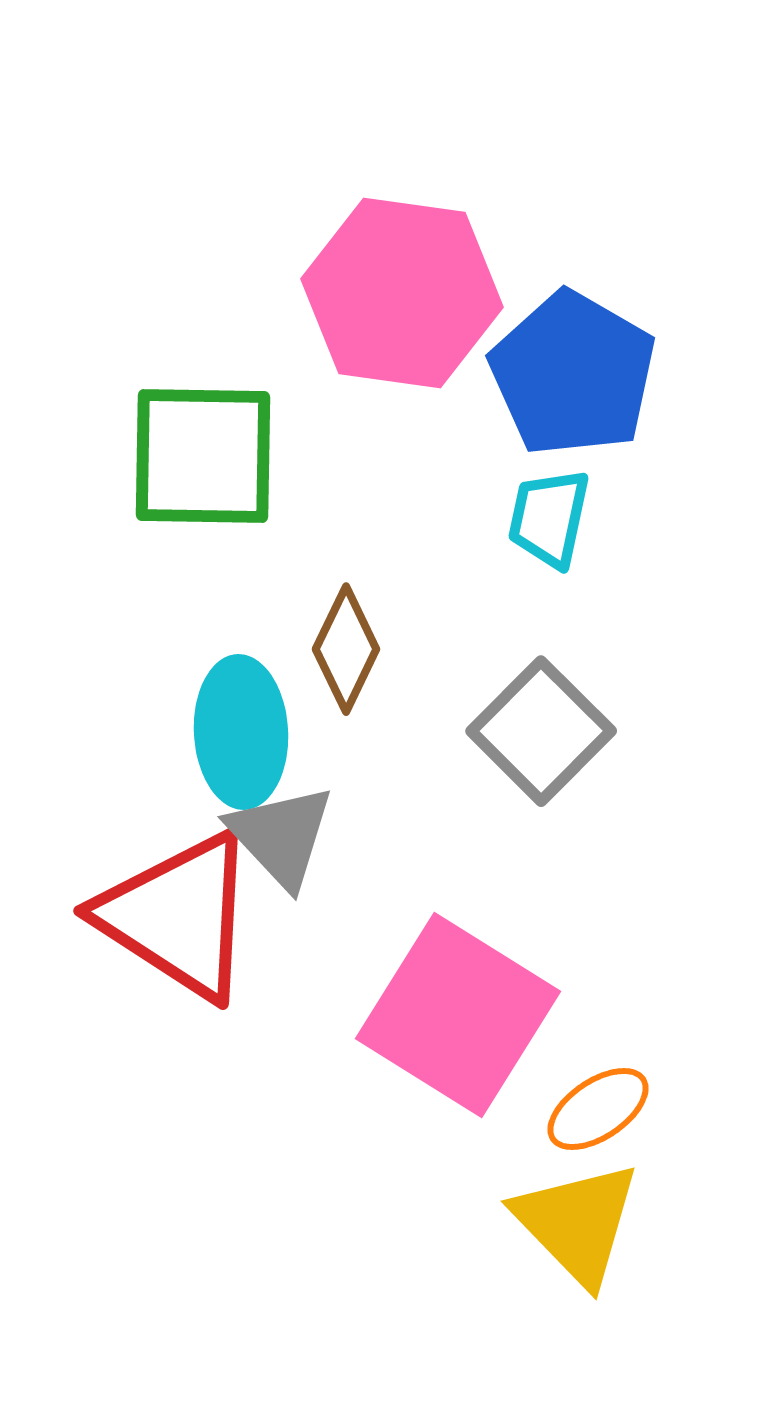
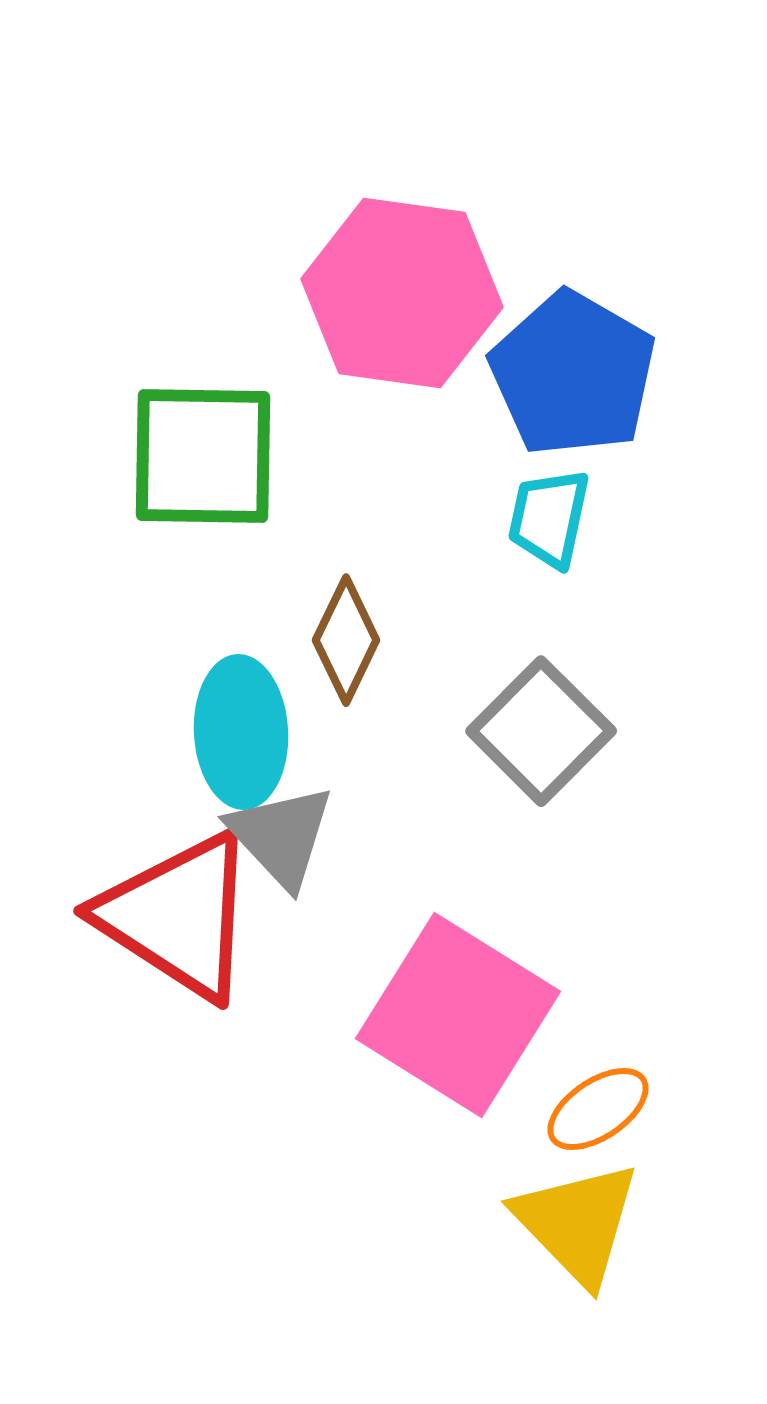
brown diamond: moved 9 px up
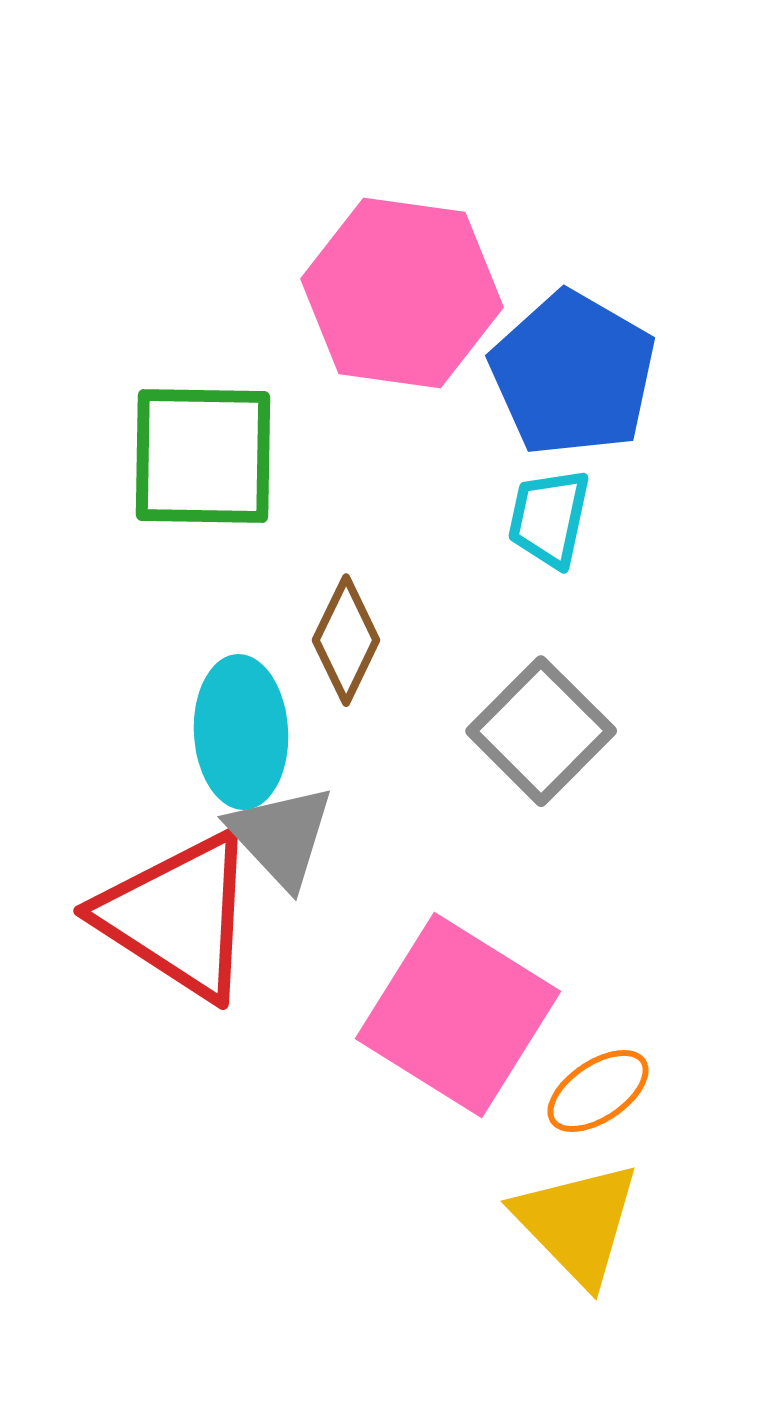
orange ellipse: moved 18 px up
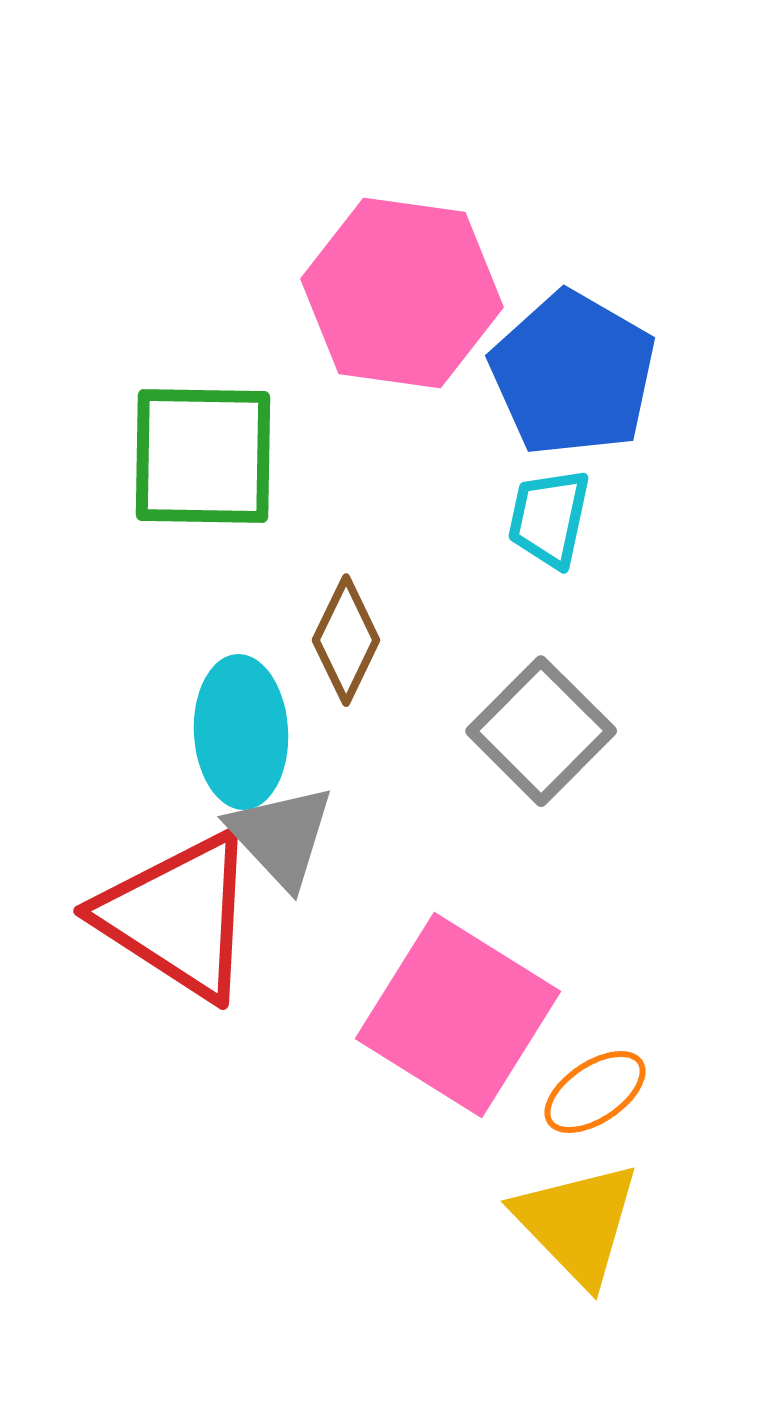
orange ellipse: moved 3 px left, 1 px down
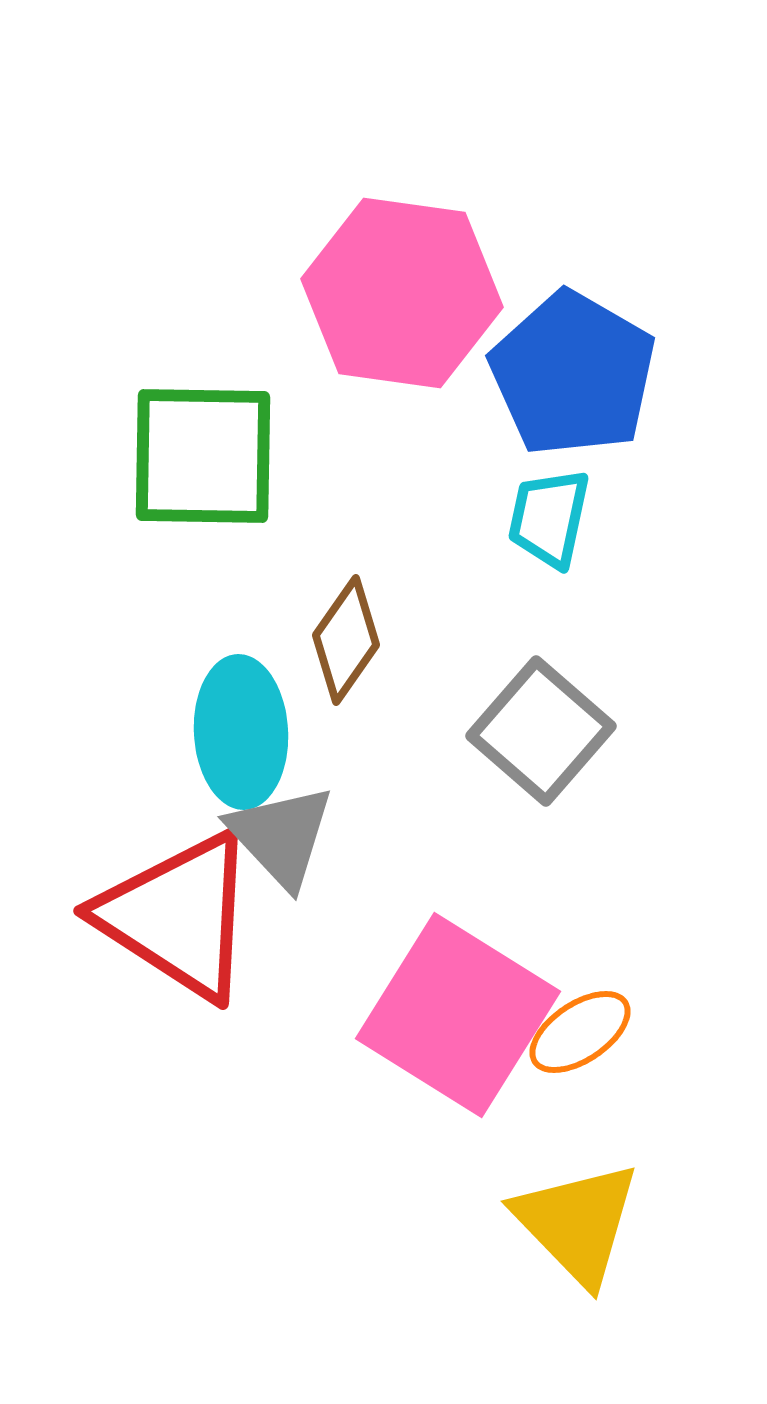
brown diamond: rotated 9 degrees clockwise
gray square: rotated 4 degrees counterclockwise
orange ellipse: moved 15 px left, 60 px up
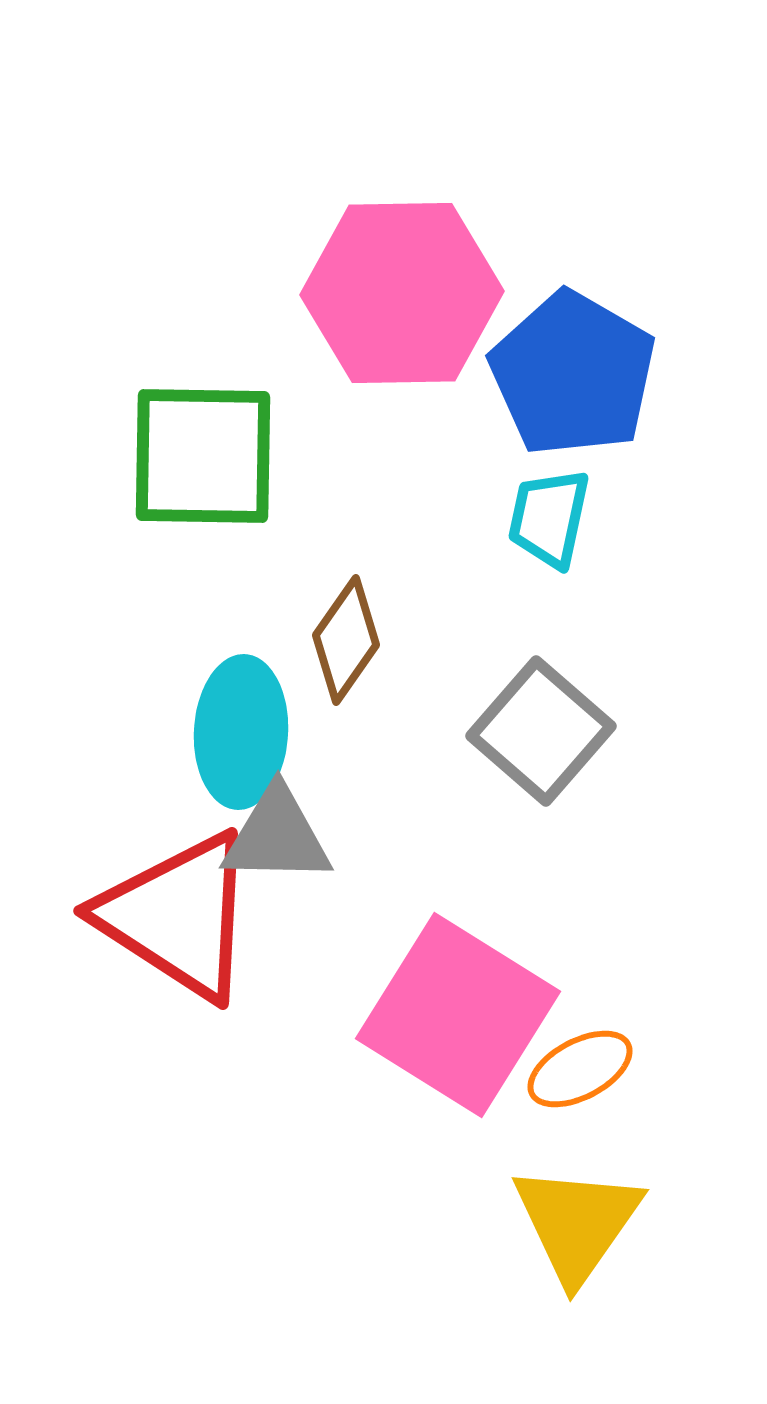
pink hexagon: rotated 9 degrees counterclockwise
cyan ellipse: rotated 6 degrees clockwise
gray triangle: moved 4 px left; rotated 46 degrees counterclockwise
orange ellipse: moved 37 px down; rotated 6 degrees clockwise
yellow triangle: rotated 19 degrees clockwise
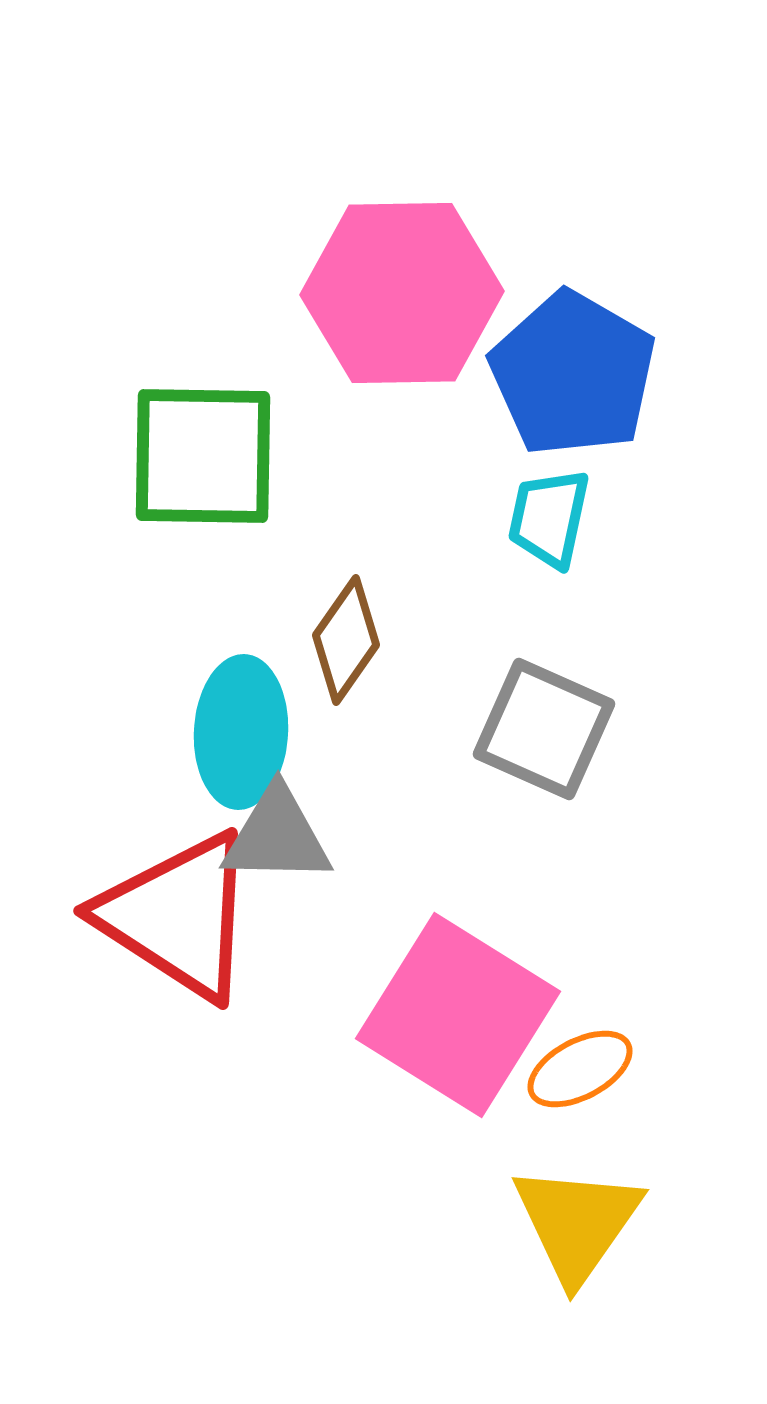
gray square: moved 3 px right, 2 px up; rotated 17 degrees counterclockwise
